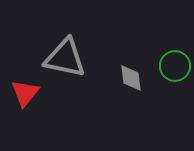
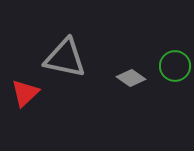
gray diamond: rotated 48 degrees counterclockwise
red triangle: rotated 8 degrees clockwise
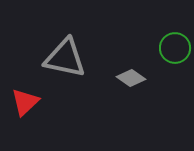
green circle: moved 18 px up
red triangle: moved 9 px down
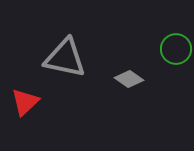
green circle: moved 1 px right, 1 px down
gray diamond: moved 2 px left, 1 px down
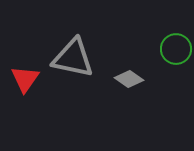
gray triangle: moved 8 px right
red triangle: moved 23 px up; rotated 12 degrees counterclockwise
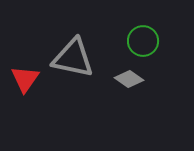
green circle: moved 33 px left, 8 px up
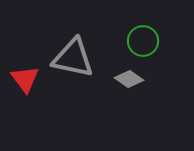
red triangle: rotated 12 degrees counterclockwise
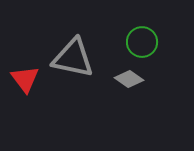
green circle: moved 1 px left, 1 px down
